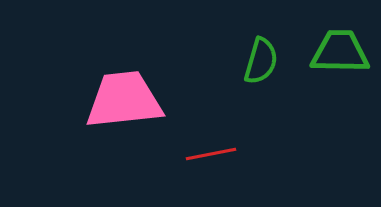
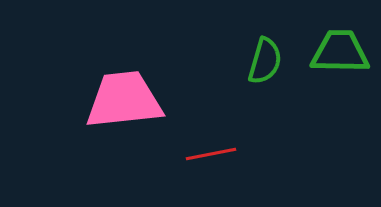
green semicircle: moved 4 px right
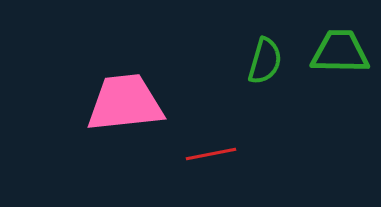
pink trapezoid: moved 1 px right, 3 px down
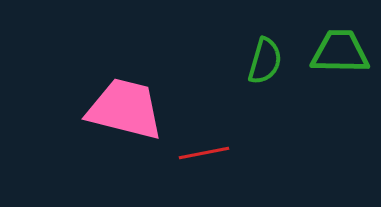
pink trapezoid: moved 6 px down; rotated 20 degrees clockwise
red line: moved 7 px left, 1 px up
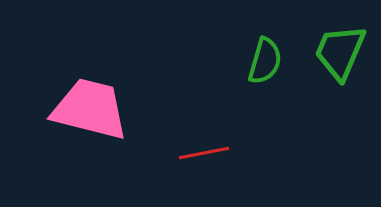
green trapezoid: rotated 68 degrees counterclockwise
pink trapezoid: moved 35 px left
